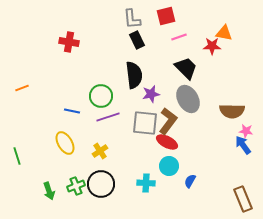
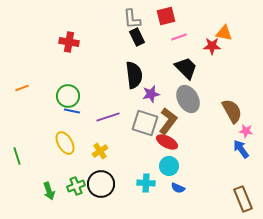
black rectangle: moved 3 px up
green circle: moved 33 px left
brown semicircle: rotated 120 degrees counterclockwise
gray square: rotated 12 degrees clockwise
blue arrow: moved 2 px left, 4 px down
blue semicircle: moved 12 px left, 7 px down; rotated 96 degrees counterclockwise
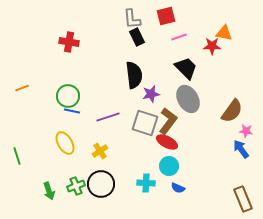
brown semicircle: rotated 65 degrees clockwise
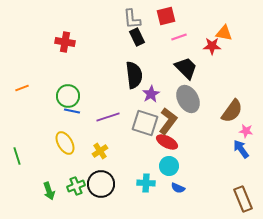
red cross: moved 4 px left
purple star: rotated 18 degrees counterclockwise
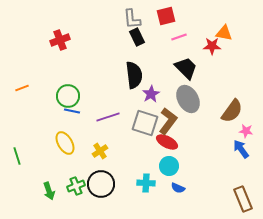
red cross: moved 5 px left, 2 px up; rotated 30 degrees counterclockwise
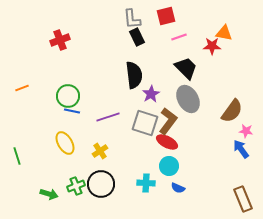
green arrow: moved 3 px down; rotated 54 degrees counterclockwise
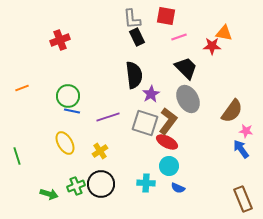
red square: rotated 24 degrees clockwise
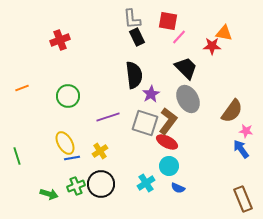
red square: moved 2 px right, 5 px down
pink line: rotated 28 degrees counterclockwise
blue line: moved 47 px down; rotated 21 degrees counterclockwise
cyan cross: rotated 36 degrees counterclockwise
